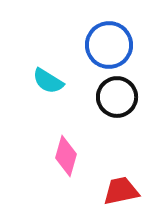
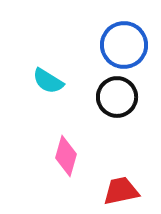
blue circle: moved 15 px right
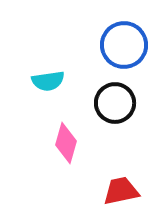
cyan semicircle: rotated 40 degrees counterclockwise
black circle: moved 2 px left, 6 px down
pink diamond: moved 13 px up
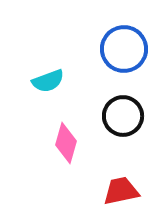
blue circle: moved 4 px down
cyan semicircle: rotated 12 degrees counterclockwise
black circle: moved 8 px right, 13 px down
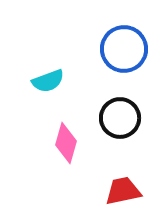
black circle: moved 3 px left, 2 px down
red trapezoid: moved 2 px right
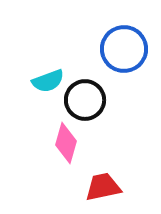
black circle: moved 35 px left, 18 px up
red trapezoid: moved 20 px left, 4 px up
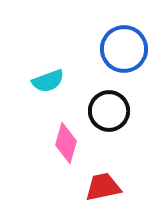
black circle: moved 24 px right, 11 px down
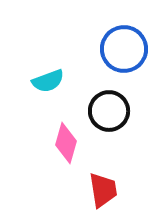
red trapezoid: moved 3 px down; rotated 93 degrees clockwise
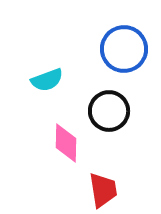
cyan semicircle: moved 1 px left, 1 px up
pink diamond: rotated 15 degrees counterclockwise
